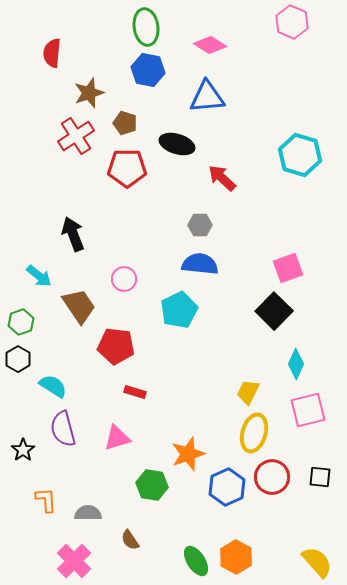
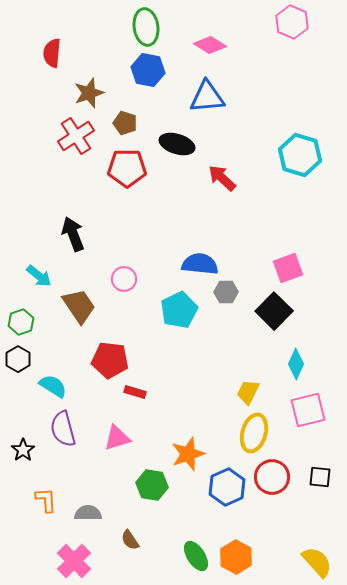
gray hexagon at (200, 225): moved 26 px right, 67 px down
red pentagon at (116, 346): moved 6 px left, 14 px down
green ellipse at (196, 561): moved 5 px up
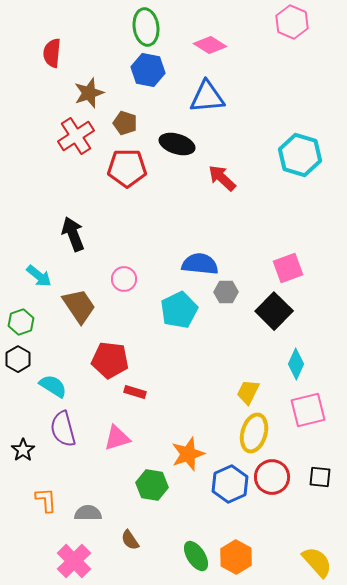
blue hexagon at (227, 487): moved 3 px right, 3 px up
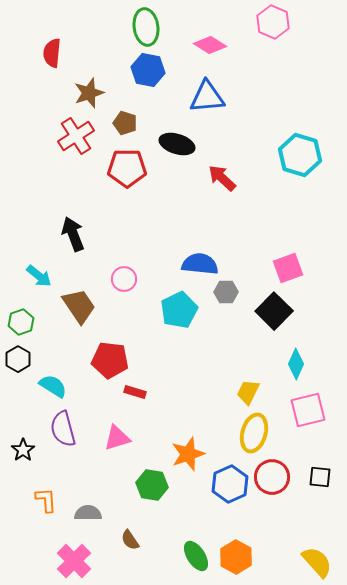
pink hexagon at (292, 22): moved 19 px left
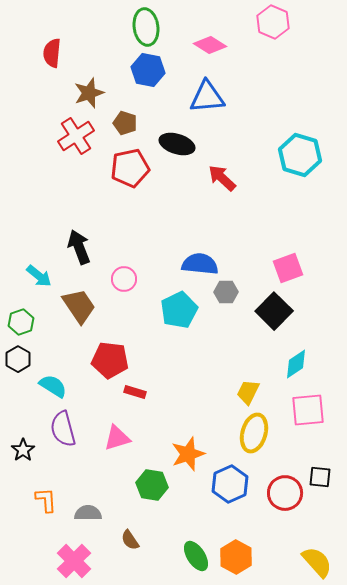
red pentagon at (127, 168): moved 3 px right; rotated 12 degrees counterclockwise
black arrow at (73, 234): moved 6 px right, 13 px down
cyan diamond at (296, 364): rotated 32 degrees clockwise
pink square at (308, 410): rotated 9 degrees clockwise
red circle at (272, 477): moved 13 px right, 16 px down
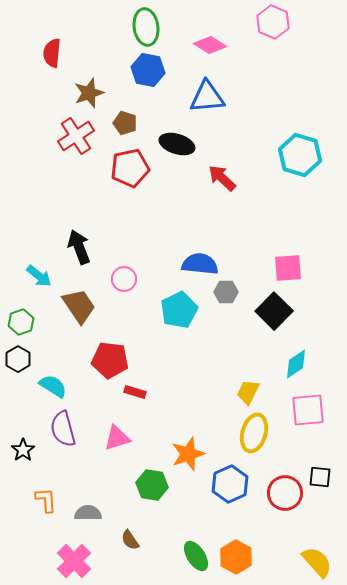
pink square at (288, 268): rotated 16 degrees clockwise
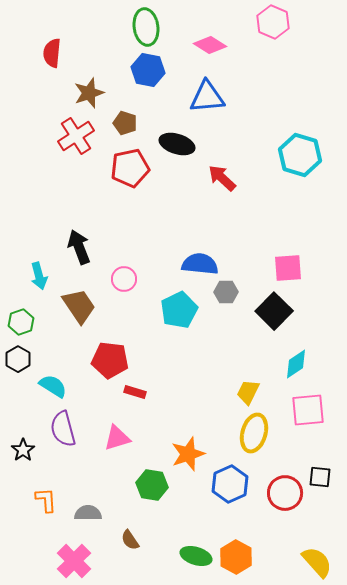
cyan arrow at (39, 276): rotated 36 degrees clockwise
green ellipse at (196, 556): rotated 40 degrees counterclockwise
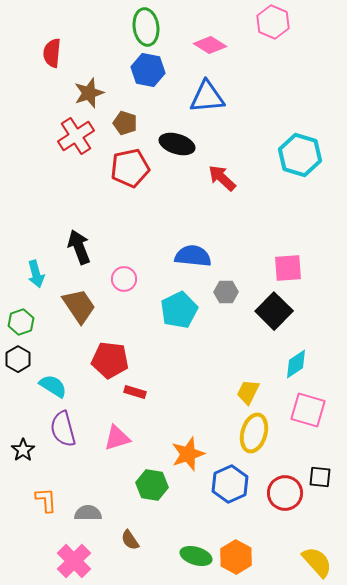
blue semicircle at (200, 264): moved 7 px left, 8 px up
cyan arrow at (39, 276): moved 3 px left, 2 px up
pink square at (308, 410): rotated 21 degrees clockwise
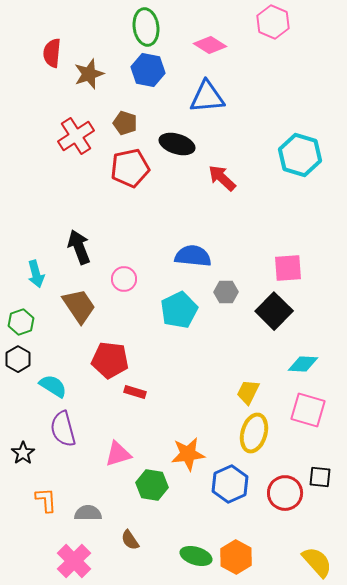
brown star at (89, 93): moved 19 px up
cyan diamond at (296, 364): moved 7 px right; rotated 36 degrees clockwise
pink triangle at (117, 438): moved 1 px right, 16 px down
black star at (23, 450): moved 3 px down
orange star at (188, 454): rotated 12 degrees clockwise
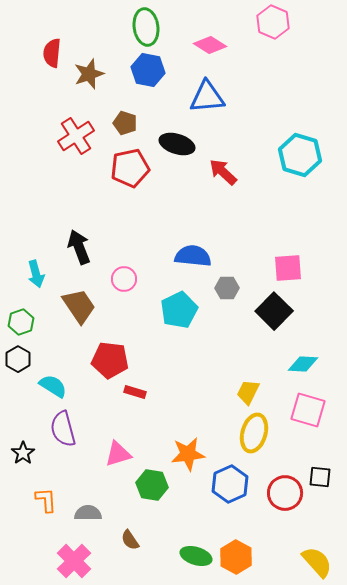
red arrow at (222, 178): moved 1 px right, 6 px up
gray hexagon at (226, 292): moved 1 px right, 4 px up
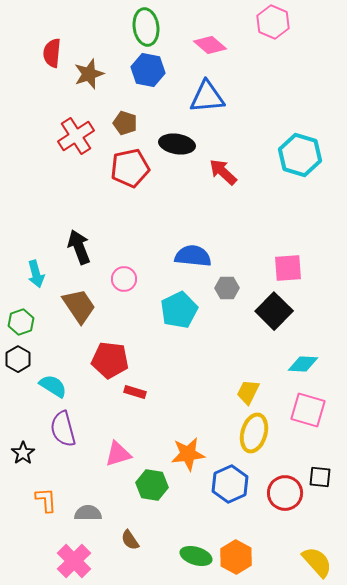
pink diamond at (210, 45): rotated 8 degrees clockwise
black ellipse at (177, 144): rotated 8 degrees counterclockwise
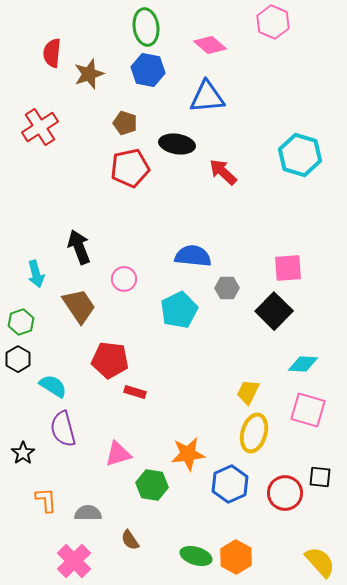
red cross at (76, 136): moved 36 px left, 9 px up
yellow semicircle at (317, 562): moved 3 px right
